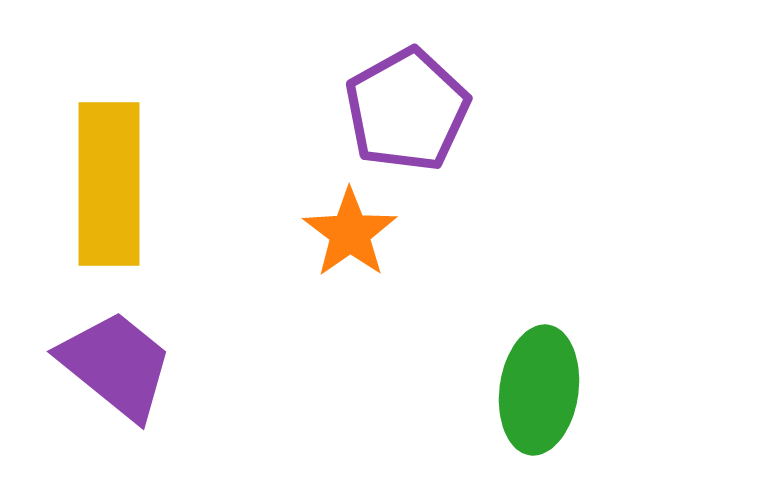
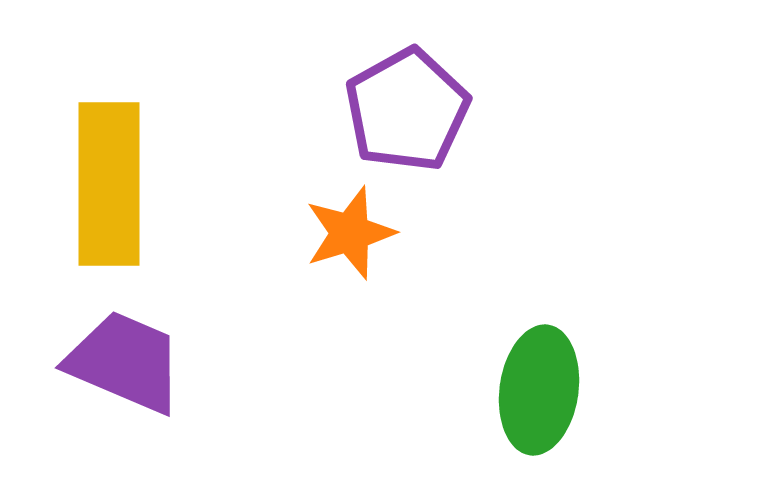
orange star: rotated 18 degrees clockwise
purple trapezoid: moved 9 px right, 3 px up; rotated 16 degrees counterclockwise
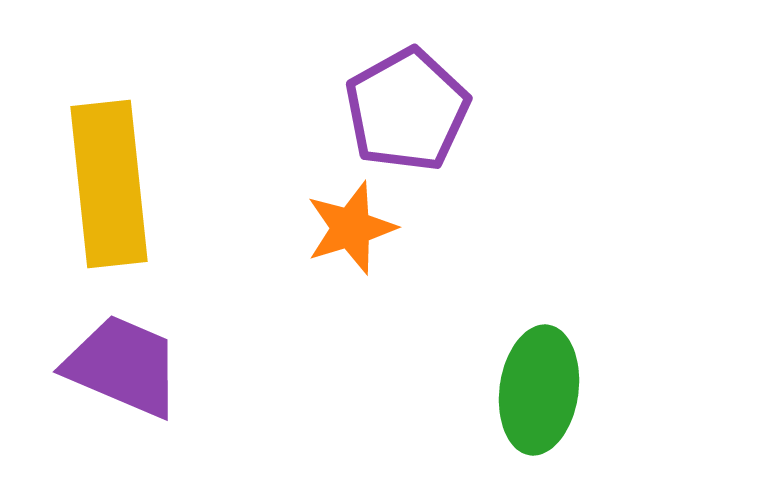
yellow rectangle: rotated 6 degrees counterclockwise
orange star: moved 1 px right, 5 px up
purple trapezoid: moved 2 px left, 4 px down
